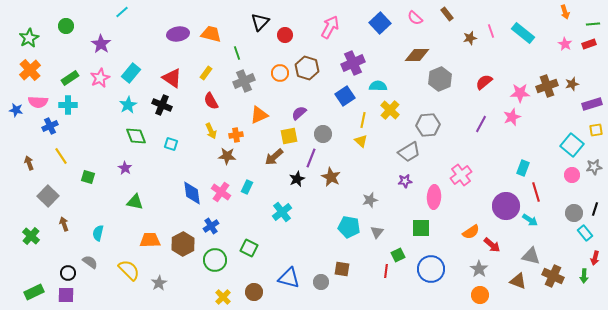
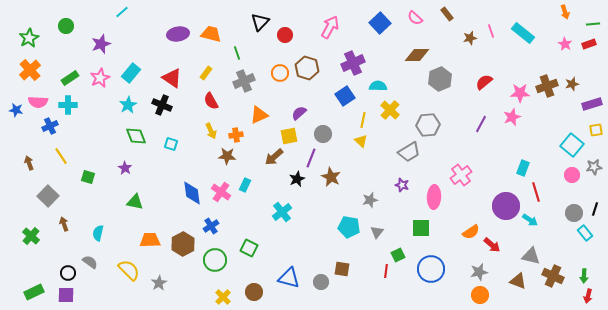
purple star at (101, 44): rotated 18 degrees clockwise
purple star at (405, 181): moved 3 px left, 4 px down; rotated 24 degrees clockwise
cyan rectangle at (247, 187): moved 2 px left, 2 px up
red arrow at (595, 258): moved 7 px left, 38 px down
gray star at (479, 269): moved 3 px down; rotated 24 degrees clockwise
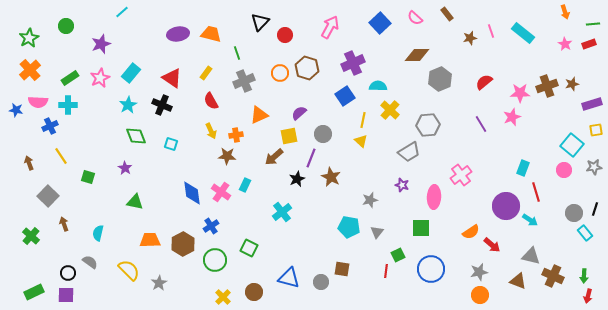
purple line at (481, 124): rotated 60 degrees counterclockwise
pink circle at (572, 175): moved 8 px left, 5 px up
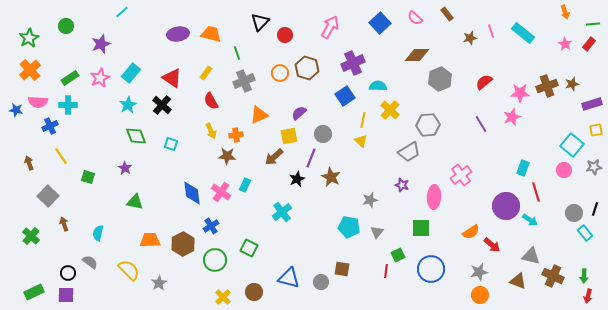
red rectangle at (589, 44): rotated 32 degrees counterclockwise
black cross at (162, 105): rotated 18 degrees clockwise
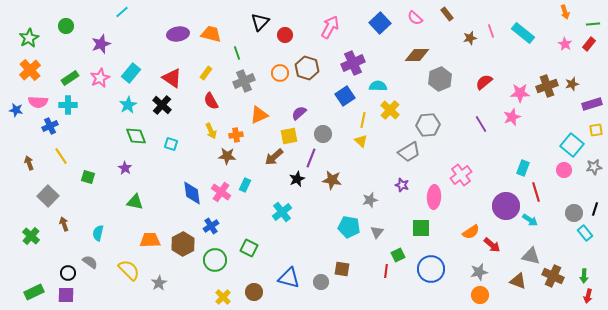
brown star at (331, 177): moved 1 px right, 3 px down; rotated 18 degrees counterclockwise
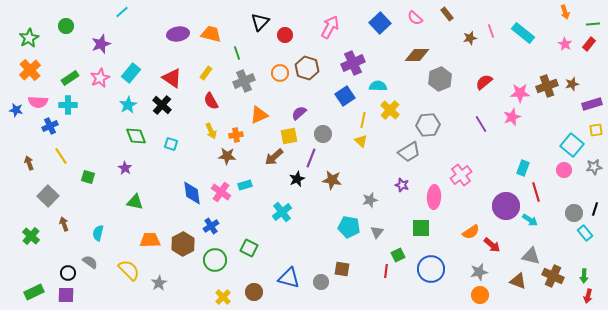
cyan rectangle at (245, 185): rotated 48 degrees clockwise
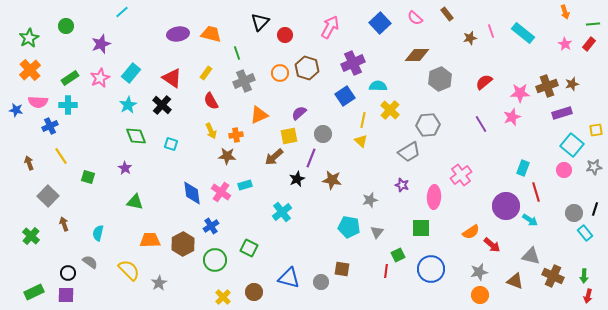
purple rectangle at (592, 104): moved 30 px left, 9 px down
brown triangle at (518, 281): moved 3 px left
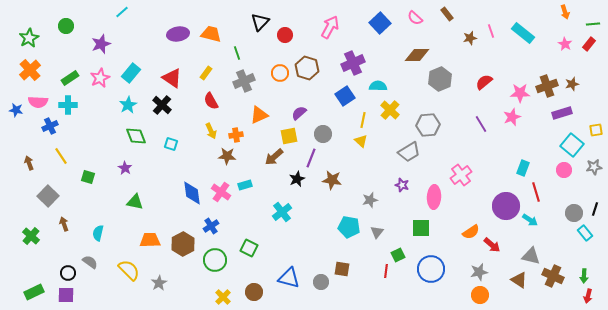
brown triangle at (515, 281): moved 4 px right, 1 px up; rotated 12 degrees clockwise
